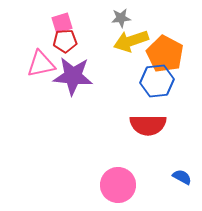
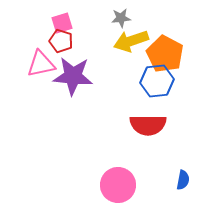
red pentagon: moved 4 px left; rotated 20 degrees clockwise
blue semicircle: moved 1 px right, 3 px down; rotated 72 degrees clockwise
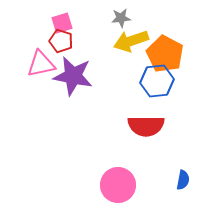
purple star: rotated 6 degrees clockwise
red semicircle: moved 2 px left, 1 px down
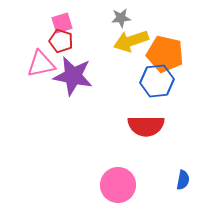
orange pentagon: rotated 15 degrees counterclockwise
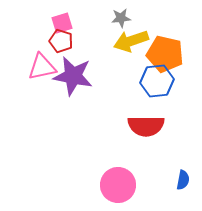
pink triangle: moved 1 px right, 3 px down
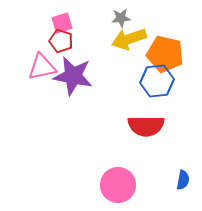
yellow arrow: moved 2 px left, 2 px up
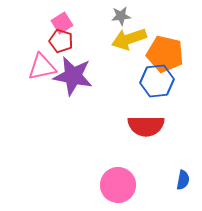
gray star: moved 2 px up
pink square: rotated 15 degrees counterclockwise
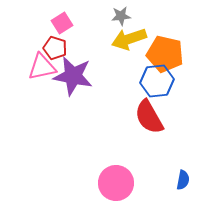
red pentagon: moved 6 px left, 7 px down
red semicircle: moved 3 px right, 9 px up; rotated 60 degrees clockwise
pink circle: moved 2 px left, 2 px up
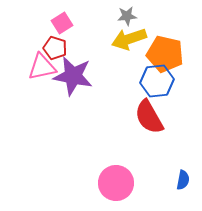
gray star: moved 6 px right
